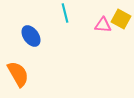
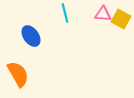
pink triangle: moved 11 px up
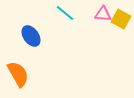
cyan line: rotated 36 degrees counterclockwise
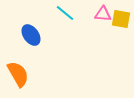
yellow square: rotated 18 degrees counterclockwise
blue ellipse: moved 1 px up
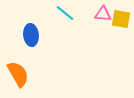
blue ellipse: rotated 30 degrees clockwise
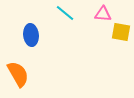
yellow square: moved 13 px down
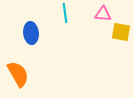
cyan line: rotated 42 degrees clockwise
blue ellipse: moved 2 px up
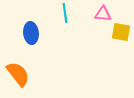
orange semicircle: rotated 8 degrees counterclockwise
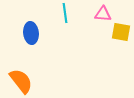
orange semicircle: moved 3 px right, 7 px down
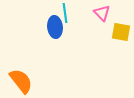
pink triangle: moved 1 px left, 1 px up; rotated 42 degrees clockwise
blue ellipse: moved 24 px right, 6 px up
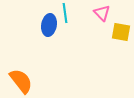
blue ellipse: moved 6 px left, 2 px up; rotated 15 degrees clockwise
